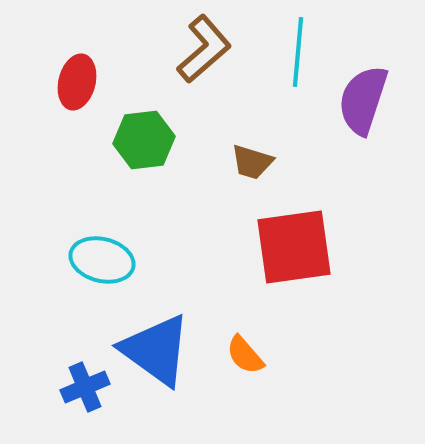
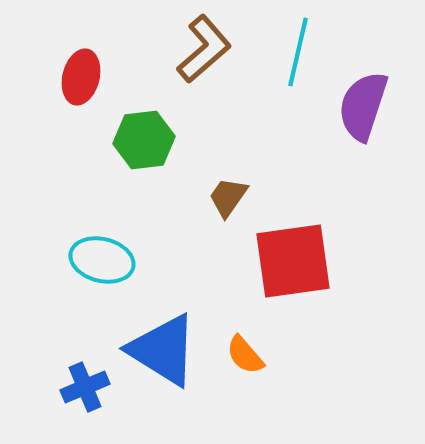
cyan line: rotated 8 degrees clockwise
red ellipse: moved 4 px right, 5 px up
purple semicircle: moved 6 px down
brown trapezoid: moved 24 px left, 35 px down; rotated 108 degrees clockwise
red square: moved 1 px left, 14 px down
blue triangle: moved 7 px right; rotated 4 degrees counterclockwise
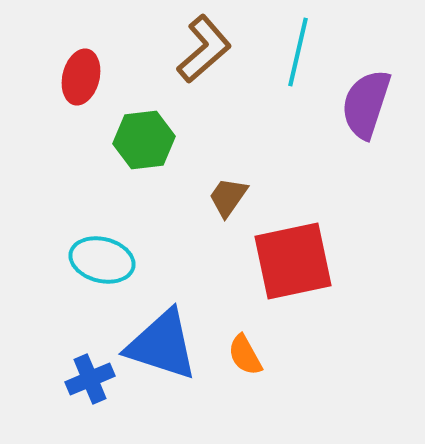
purple semicircle: moved 3 px right, 2 px up
red square: rotated 4 degrees counterclockwise
blue triangle: moved 1 px left, 5 px up; rotated 14 degrees counterclockwise
orange semicircle: rotated 12 degrees clockwise
blue cross: moved 5 px right, 8 px up
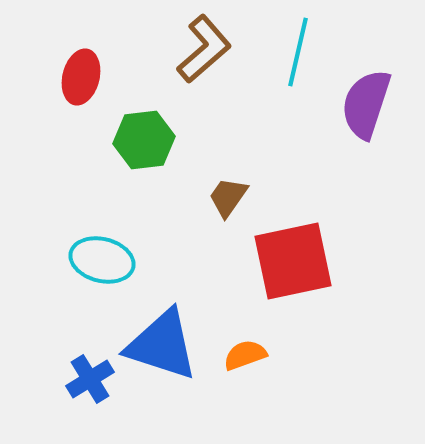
orange semicircle: rotated 99 degrees clockwise
blue cross: rotated 9 degrees counterclockwise
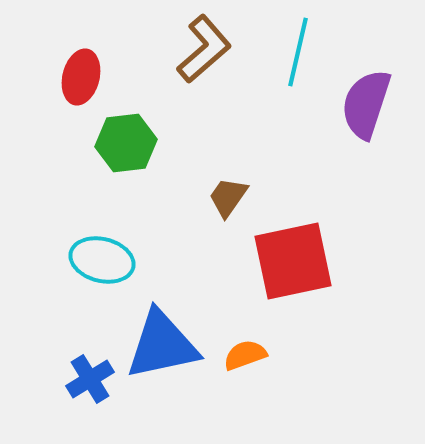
green hexagon: moved 18 px left, 3 px down
blue triangle: rotated 30 degrees counterclockwise
